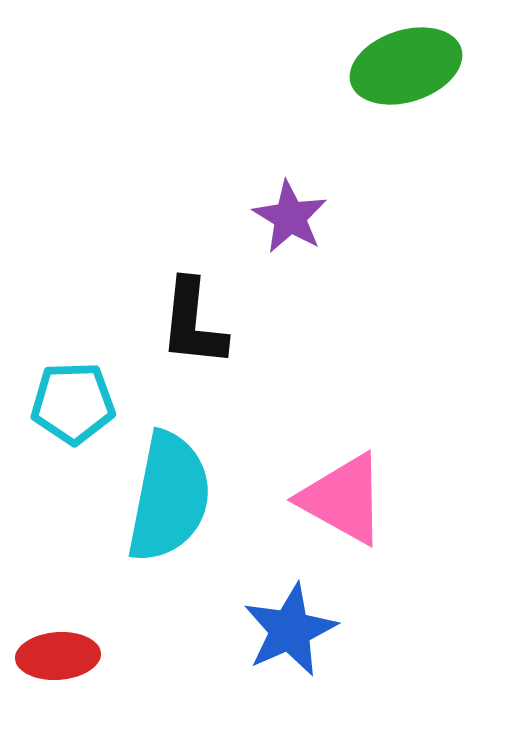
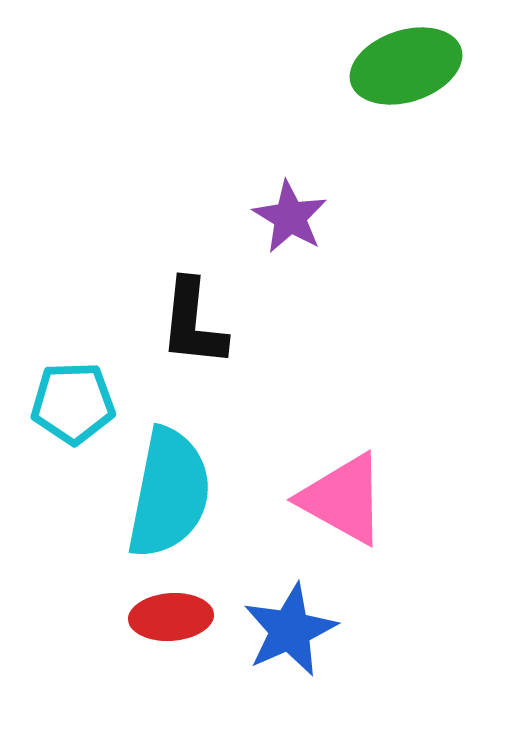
cyan semicircle: moved 4 px up
red ellipse: moved 113 px right, 39 px up
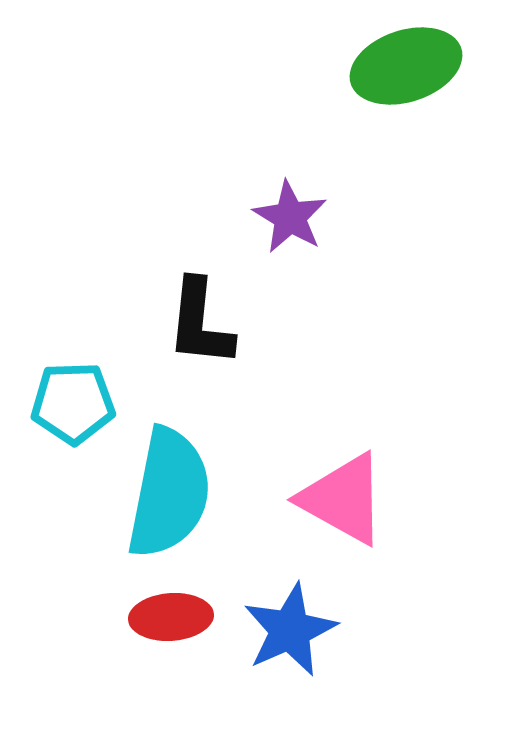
black L-shape: moved 7 px right
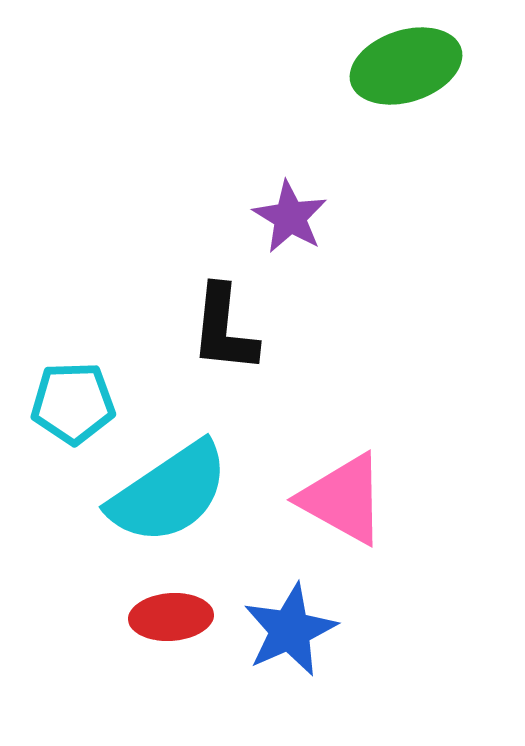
black L-shape: moved 24 px right, 6 px down
cyan semicircle: rotated 45 degrees clockwise
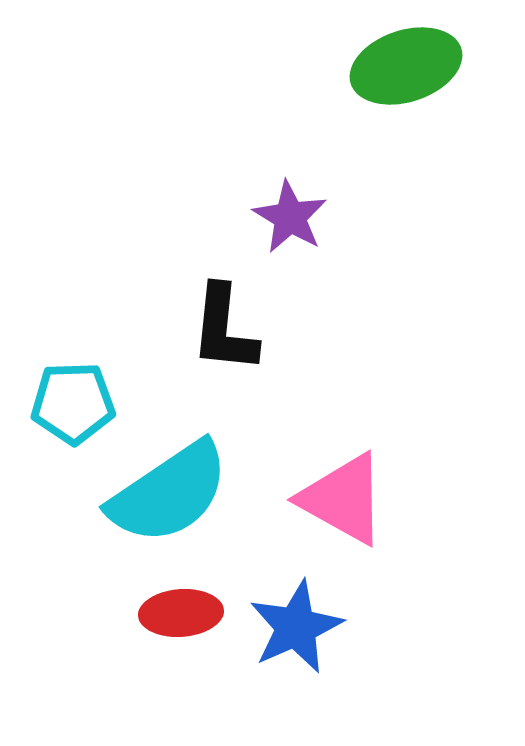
red ellipse: moved 10 px right, 4 px up
blue star: moved 6 px right, 3 px up
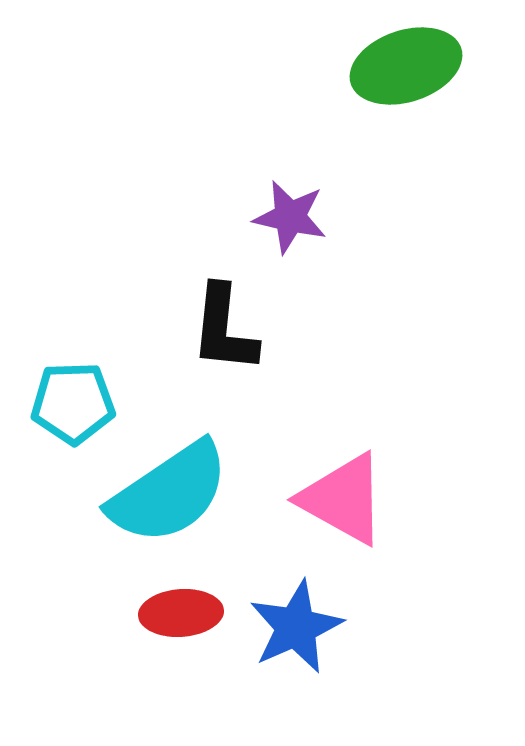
purple star: rotated 18 degrees counterclockwise
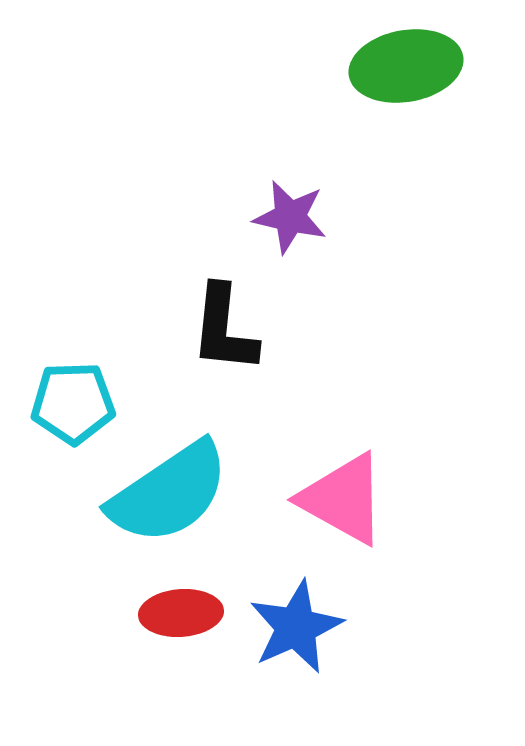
green ellipse: rotated 8 degrees clockwise
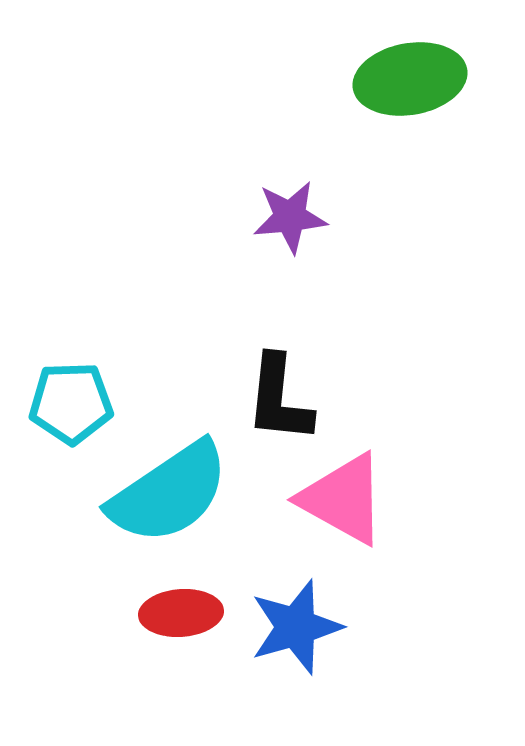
green ellipse: moved 4 px right, 13 px down
purple star: rotated 18 degrees counterclockwise
black L-shape: moved 55 px right, 70 px down
cyan pentagon: moved 2 px left
blue star: rotated 8 degrees clockwise
